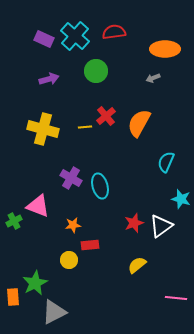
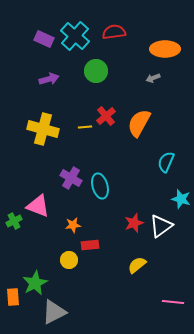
pink line: moved 3 px left, 4 px down
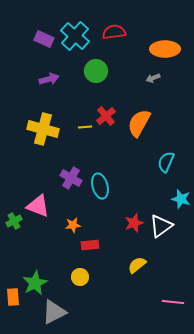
yellow circle: moved 11 px right, 17 px down
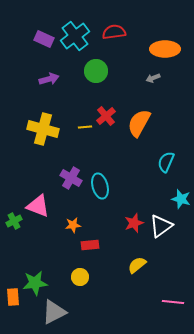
cyan cross: rotated 12 degrees clockwise
green star: rotated 20 degrees clockwise
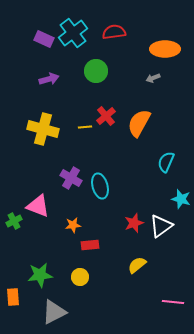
cyan cross: moved 2 px left, 3 px up
green star: moved 5 px right, 8 px up
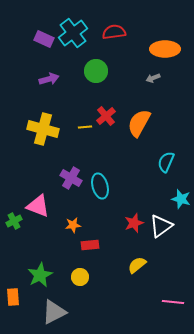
green star: rotated 20 degrees counterclockwise
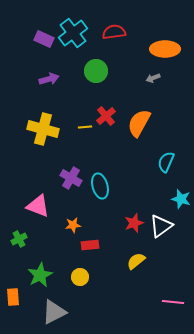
green cross: moved 5 px right, 18 px down
yellow semicircle: moved 1 px left, 4 px up
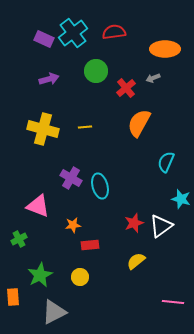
red cross: moved 20 px right, 28 px up
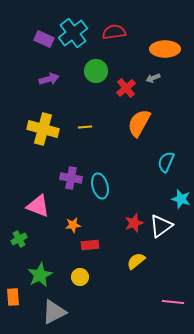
purple cross: rotated 20 degrees counterclockwise
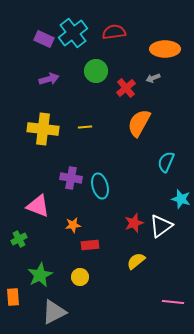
yellow cross: rotated 8 degrees counterclockwise
